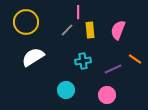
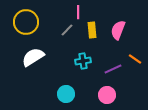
yellow rectangle: moved 2 px right
cyan circle: moved 4 px down
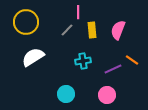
orange line: moved 3 px left, 1 px down
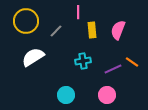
yellow circle: moved 1 px up
gray line: moved 11 px left, 1 px down
orange line: moved 2 px down
cyan circle: moved 1 px down
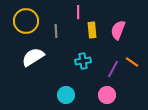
gray line: rotated 48 degrees counterclockwise
purple line: rotated 36 degrees counterclockwise
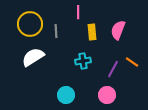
yellow circle: moved 4 px right, 3 px down
yellow rectangle: moved 2 px down
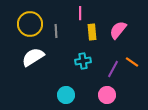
pink line: moved 2 px right, 1 px down
pink semicircle: rotated 18 degrees clockwise
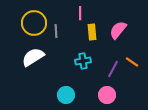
yellow circle: moved 4 px right, 1 px up
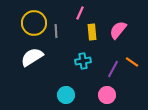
pink line: rotated 24 degrees clockwise
white semicircle: moved 1 px left
